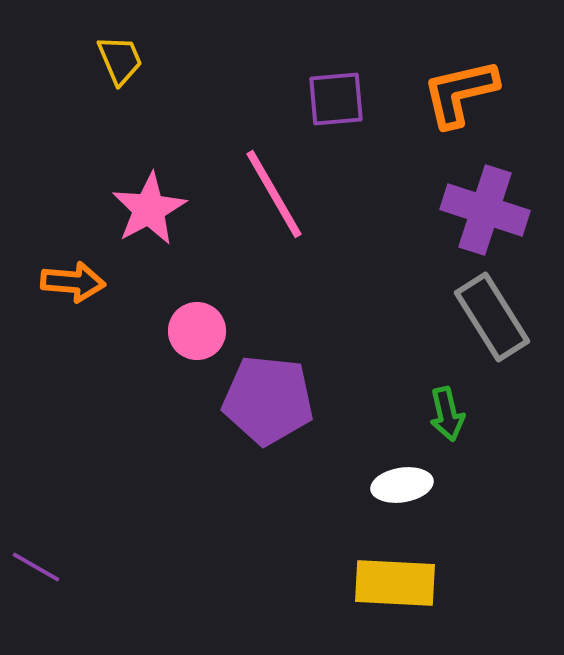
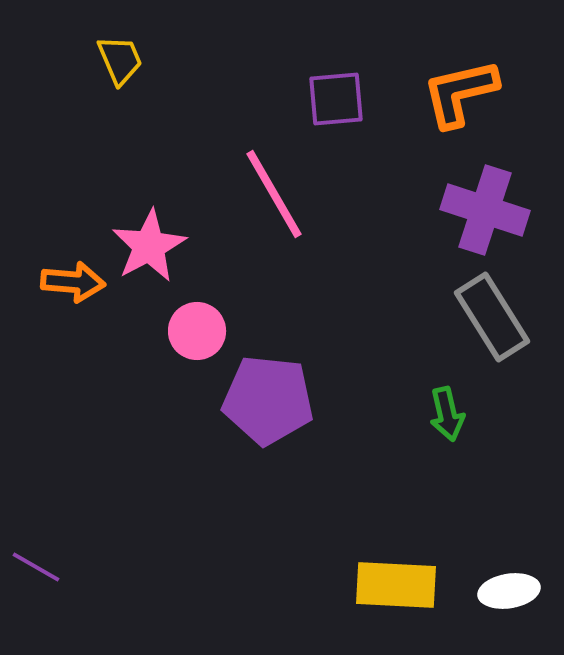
pink star: moved 37 px down
white ellipse: moved 107 px right, 106 px down
yellow rectangle: moved 1 px right, 2 px down
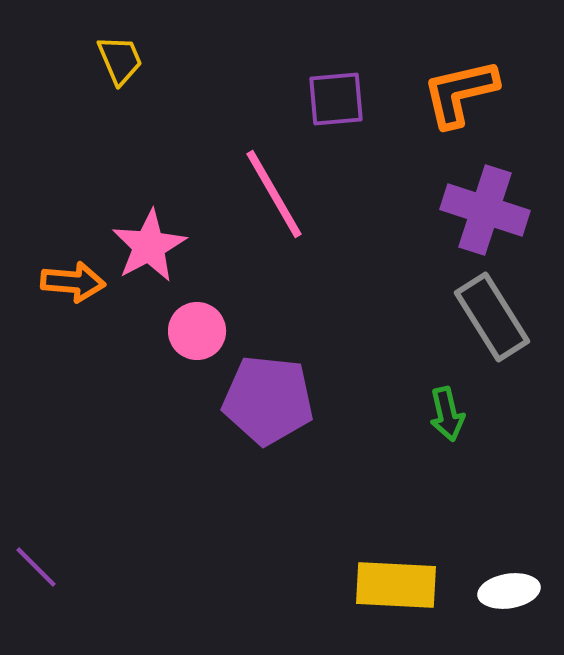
purple line: rotated 15 degrees clockwise
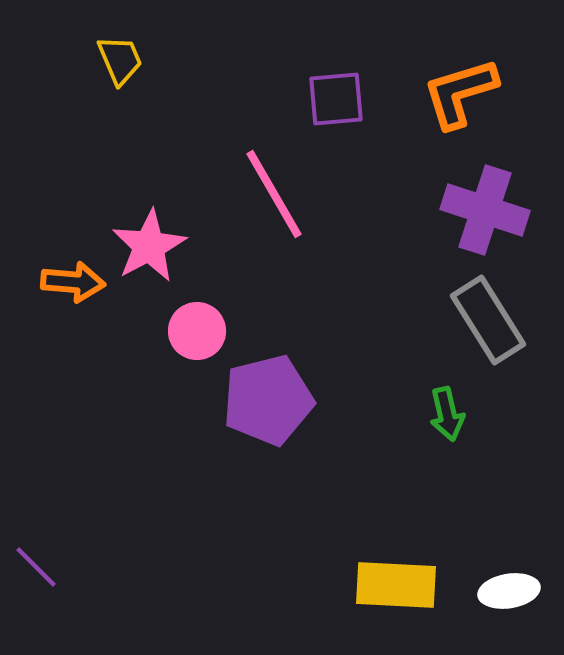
orange L-shape: rotated 4 degrees counterclockwise
gray rectangle: moved 4 px left, 3 px down
purple pentagon: rotated 20 degrees counterclockwise
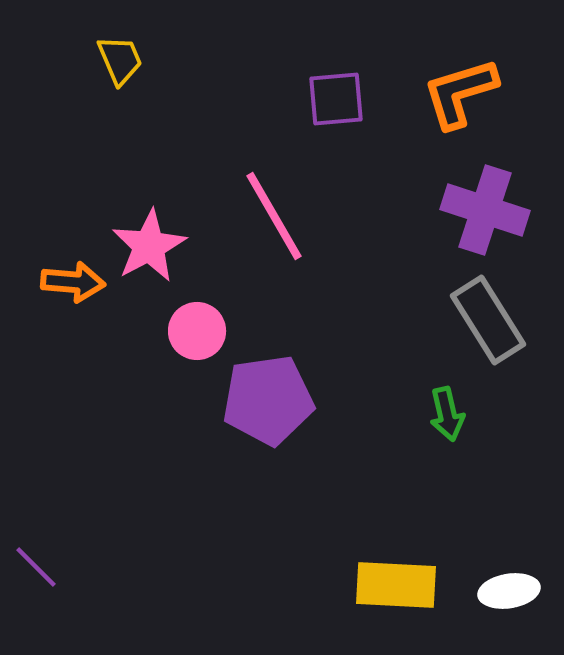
pink line: moved 22 px down
purple pentagon: rotated 6 degrees clockwise
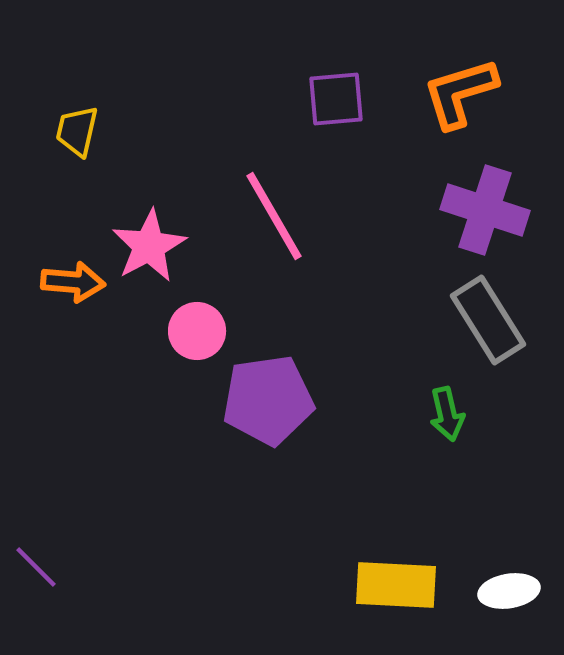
yellow trapezoid: moved 43 px left, 71 px down; rotated 144 degrees counterclockwise
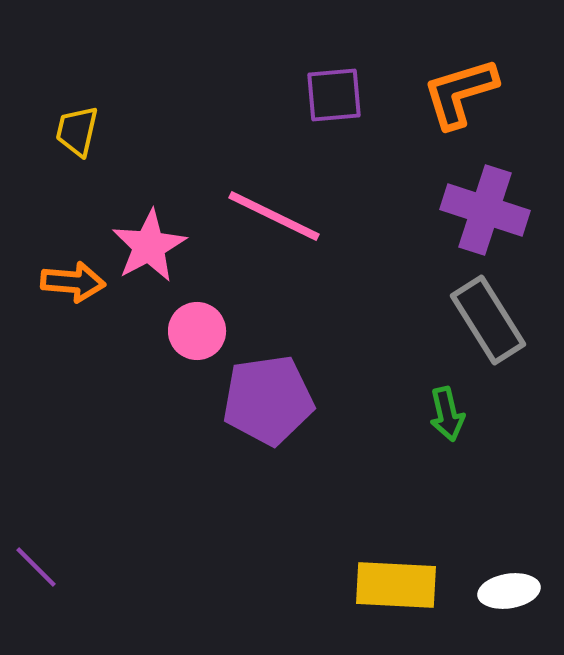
purple square: moved 2 px left, 4 px up
pink line: rotated 34 degrees counterclockwise
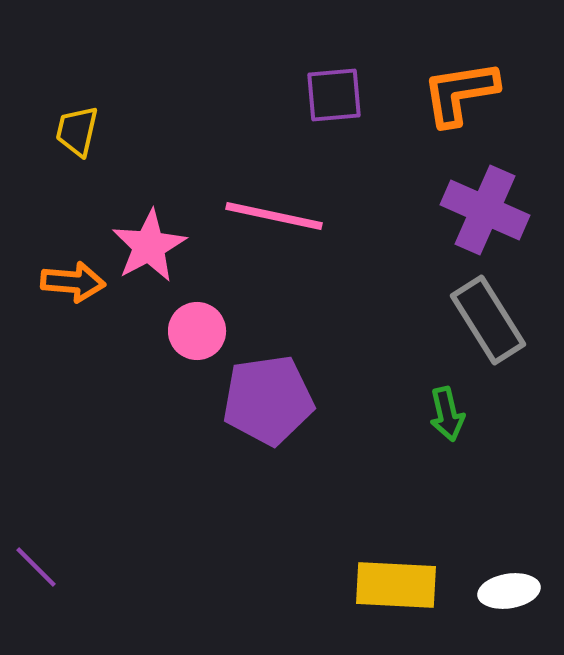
orange L-shape: rotated 8 degrees clockwise
purple cross: rotated 6 degrees clockwise
pink line: rotated 14 degrees counterclockwise
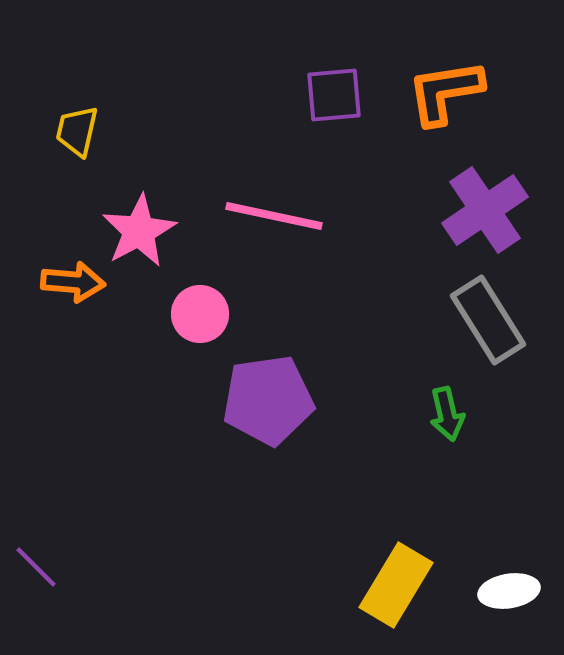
orange L-shape: moved 15 px left, 1 px up
purple cross: rotated 32 degrees clockwise
pink star: moved 10 px left, 15 px up
pink circle: moved 3 px right, 17 px up
yellow rectangle: rotated 62 degrees counterclockwise
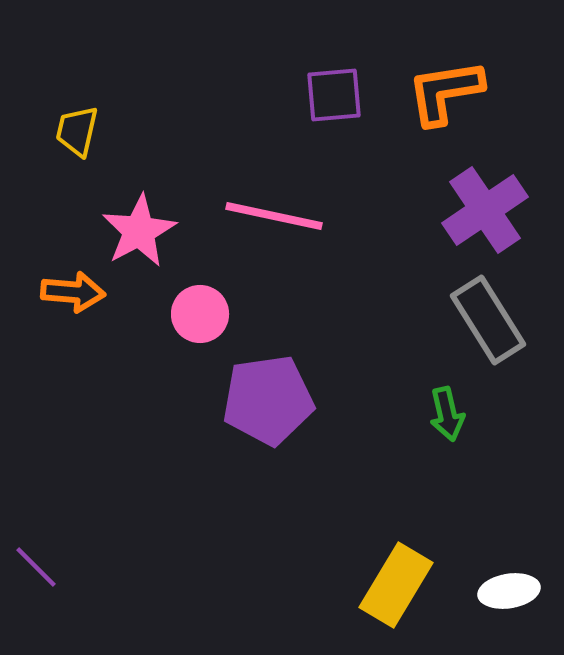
orange arrow: moved 10 px down
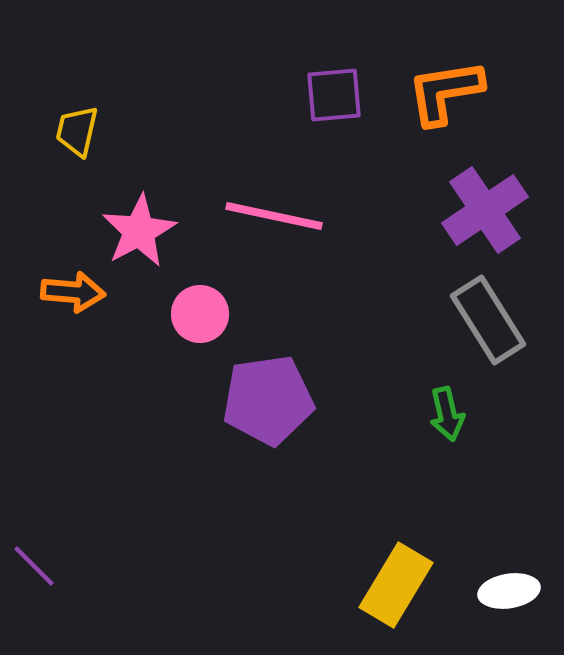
purple line: moved 2 px left, 1 px up
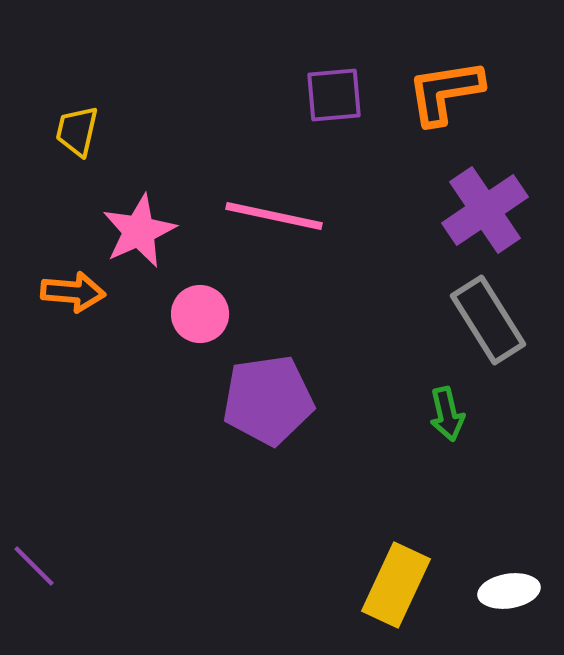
pink star: rotated 4 degrees clockwise
yellow rectangle: rotated 6 degrees counterclockwise
